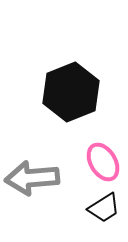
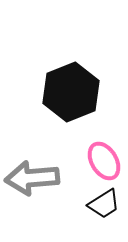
pink ellipse: moved 1 px right, 1 px up
black trapezoid: moved 4 px up
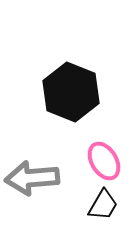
black hexagon: rotated 16 degrees counterclockwise
black trapezoid: moved 1 px left, 1 px down; rotated 28 degrees counterclockwise
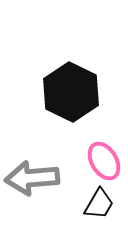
black hexagon: rotated 4 degrees clockwise
black trapezoid: moved 4 px left, 1 px up
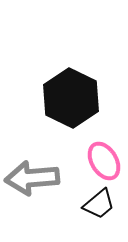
black hexagon: moved 6 px down
black trapezoid: rotated 20 degrees clockwise
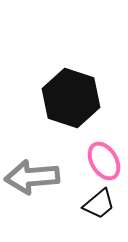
black hexagon: rotated 8 degrees counterclockwise
gray arrow: moved 1 px up
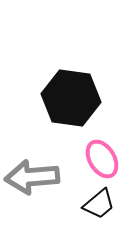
black hexagon: rotated 10 degrees counterclockwise
pink ellipse: moved 2 px left, 2 px up
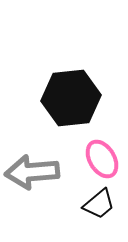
black hexagon: rotated 14 degrees counterclockwise
gray arrow: moved 5 px up
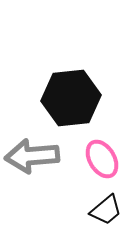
gray arrow: moved 16 px up
black trapezoid: moved 7 px right, 6 px down
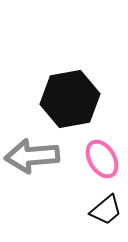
black hexagon: moved 1 px left, 1 px down; rotated 4 degrees counterclockwise
